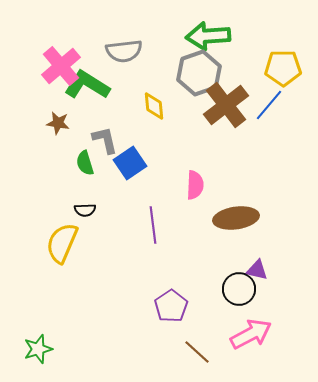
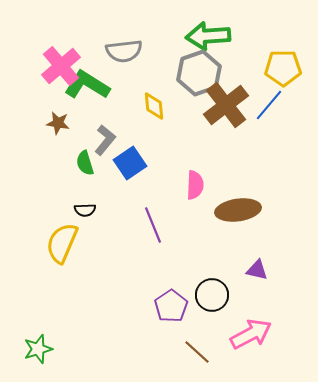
gray L-shape: rotated 52 degrees clockwise
brown ellipse: moved 2 px right, 8 px up
purple line: rotated 15 degrees counterclockwise
black circle: moved 27 px left, 6 px down
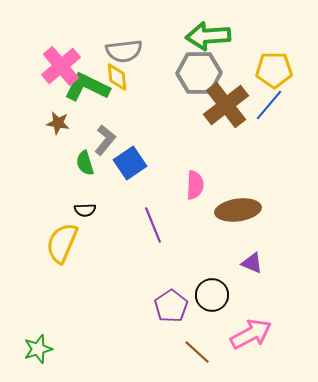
yellow pentagon: moved 9 px left, 2 px down
gray hexagon: rotated 18 degrees clockwise
green L-shape: moved 2 px down; rotated 6 degrees counterclockwise
yellow diamond: moved 37 px left, 29 px up
purple triangle: moved 5 px left, 7 px up; rotated 10 degrees clockwise
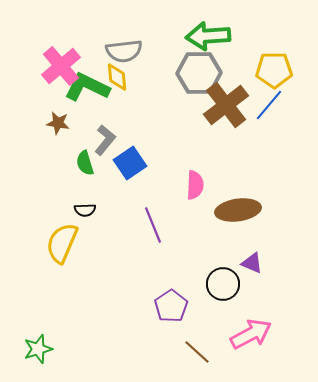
black circle: moved 11 px right, 11 px up
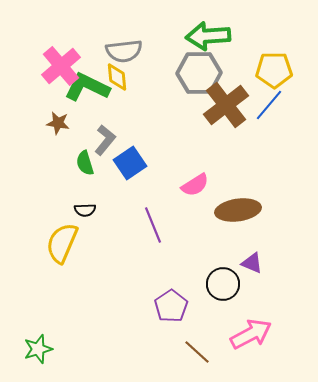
pink semicircle: rotated 56 degrees clockwise
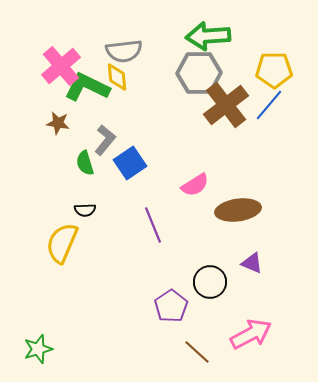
black circle: moved 13 px left, 2 px up
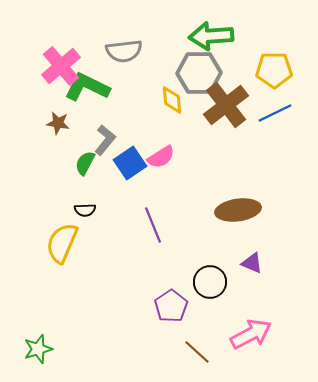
green arrow: moved 3 px right
yellow diamond: moved 55 px right, 23 px down
blue line: moved 6 px right, 8 px down; rotated 24 degrees clockwise
green semicircle: rotated 45 degrees clockwise
pink semicircle: moved 34 px left, 28 px up
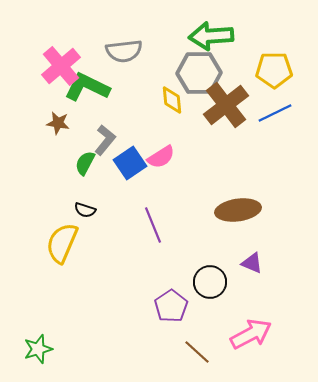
black semicircle: rotated 20 degrees clockwise
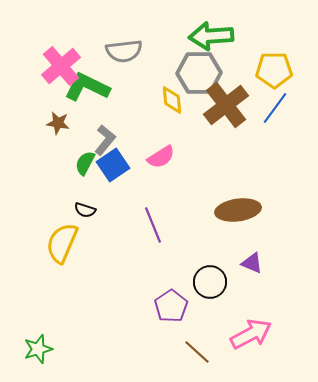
blue line: moved 5 px up; rotated 28 degrees counterclockwise
blue square: moved 17 px left, 2 px down
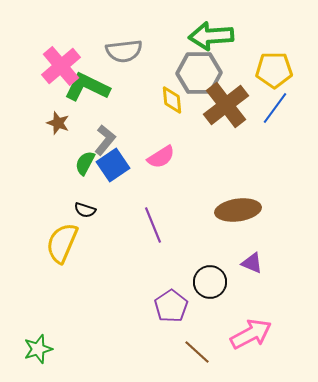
brown star: rotated 10 degrees clockwise
